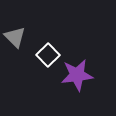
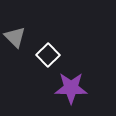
purple star: moved 6 px left, 13 px down; rotated 8 degrees clockwise
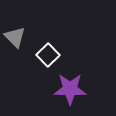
purple star: moved 1 px left, 1 px down
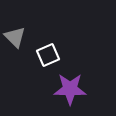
white square: rotated 20 degrees clockwise
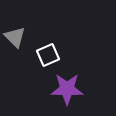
purple star: moved 3 px left
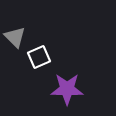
white square: moved 9 px left, 2 px down
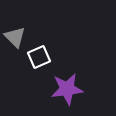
purple star: rotated 8 degrees counterclockwise
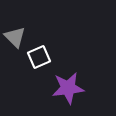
purple star: moved 1 px right, 1 px up
